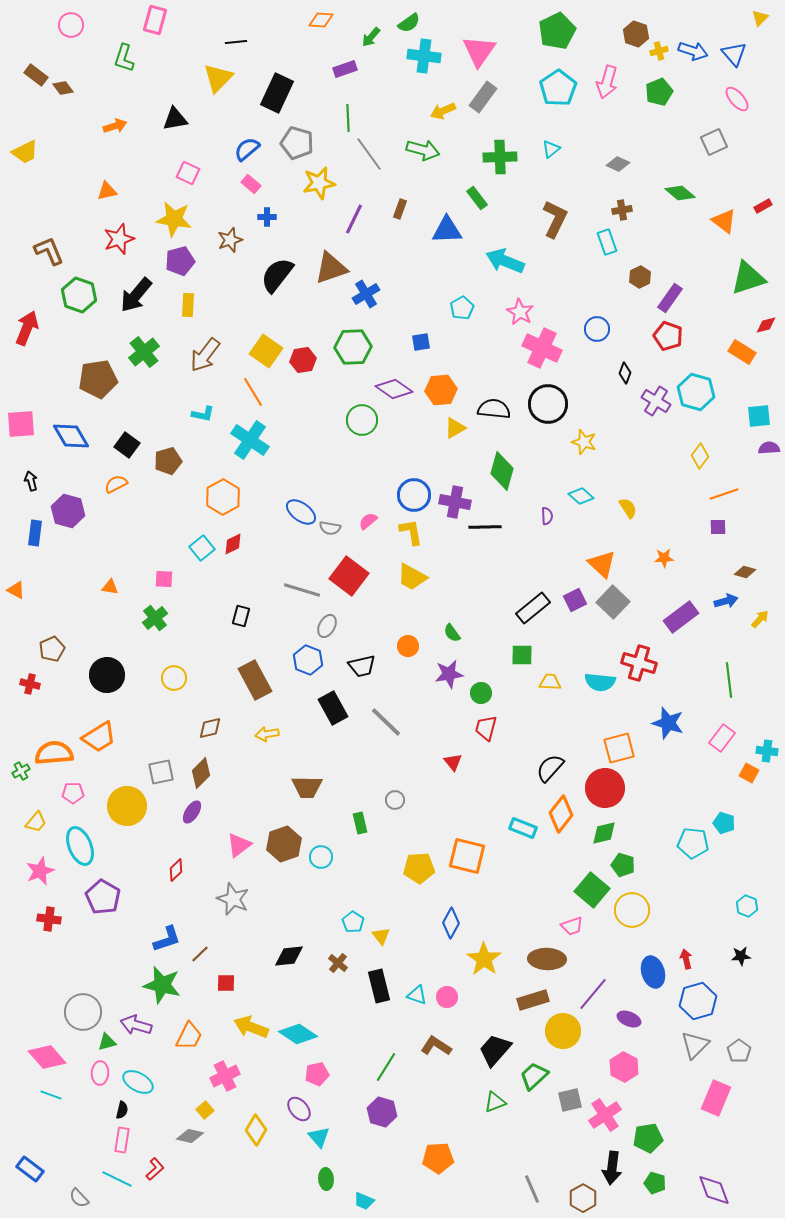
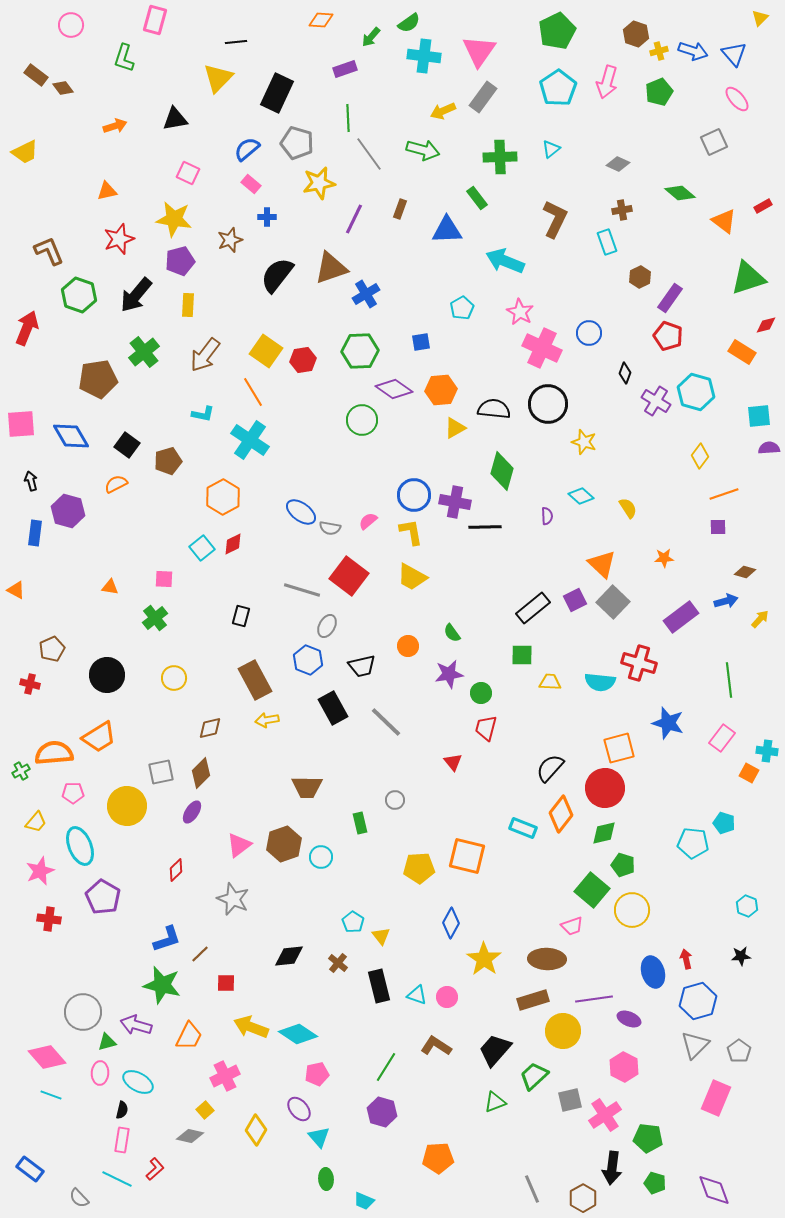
blue circle at (597, 329): moved 8 px left, 4 px down
green hexagon at (353, 347): moved 7 px right, 4 px down
yellow arrow at (267, 734): moved 14 px up
purple line at (593, 994): moved 1 px right, 5 px down; rotated 42 degrees clockwise
green pentagon at (648, 1138): rotated 16 degrees clockwise
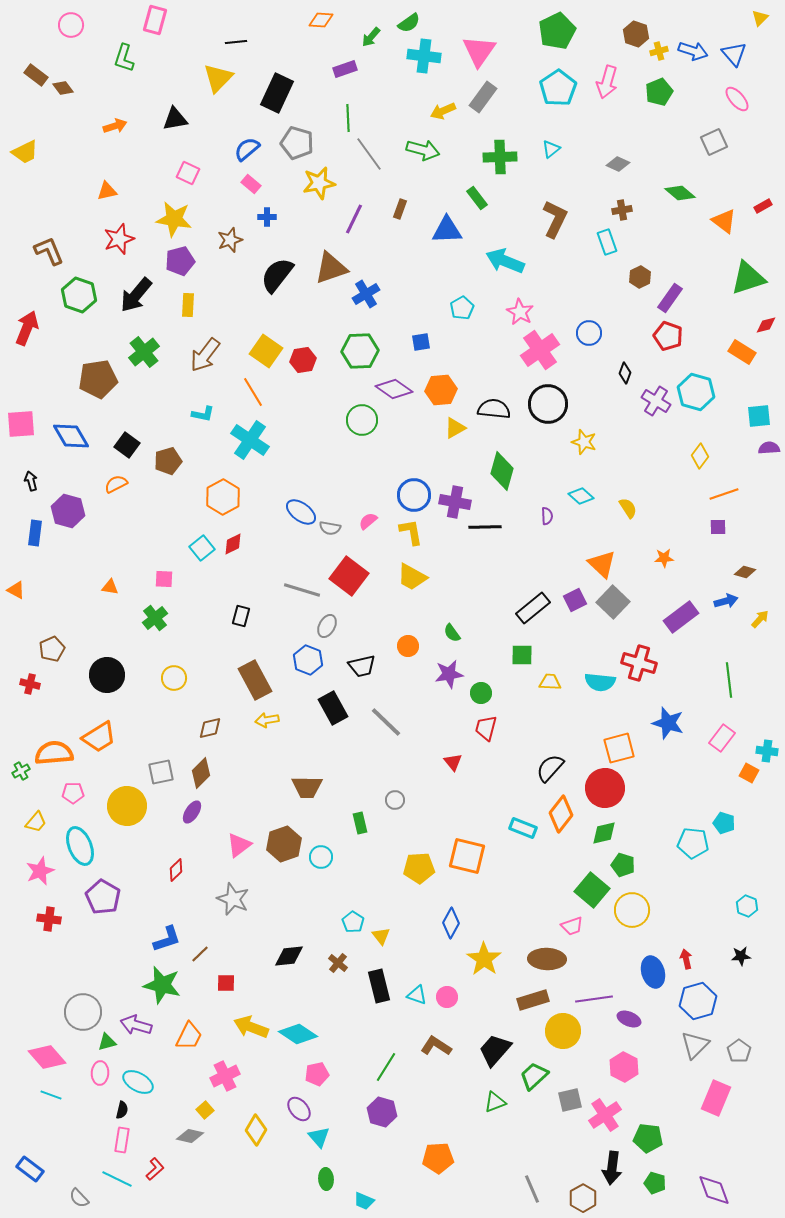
pink cross at (542, 348): moved 2 px left, 2 px down; rotated 30 degrees clockwise
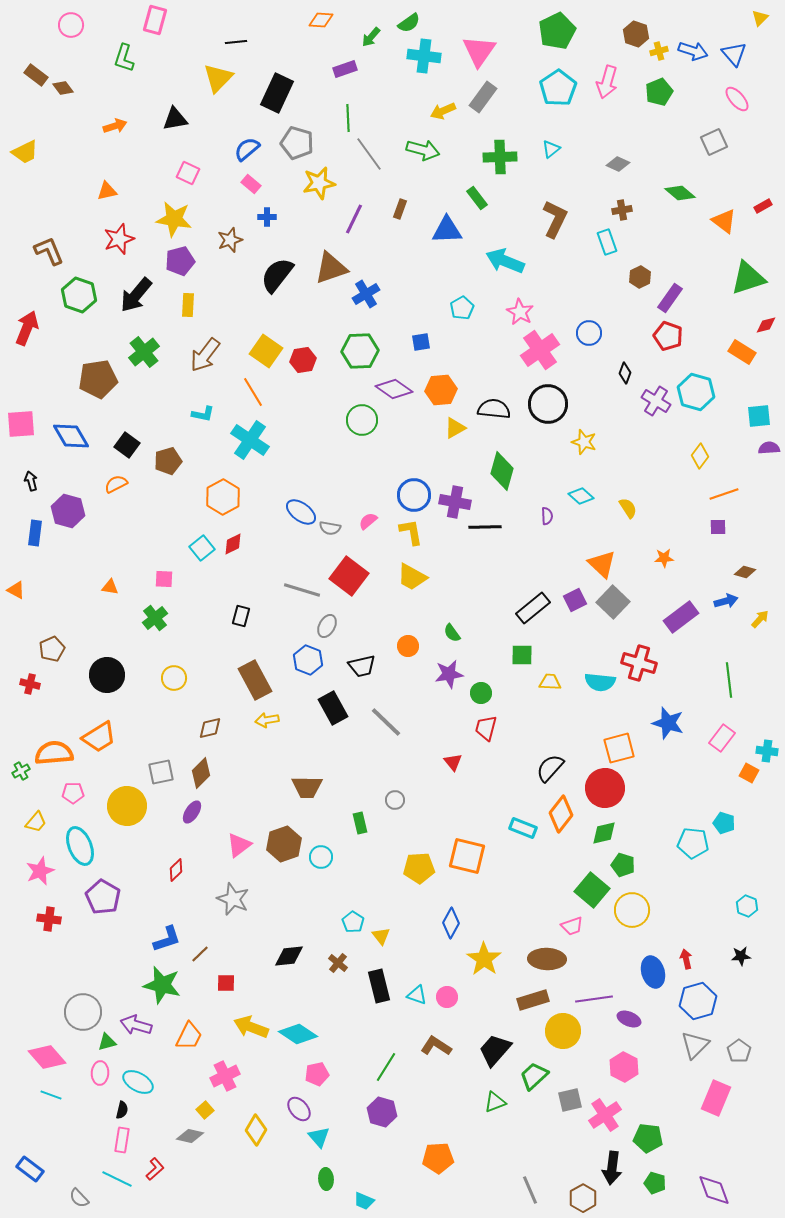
gray line at (532, 1189): moved 2 px left, 1 px down
